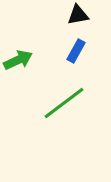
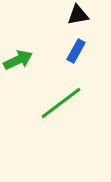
green line: moved 3 px left
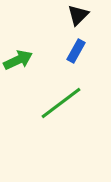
black triangle: rotated 35 degrees counterclockwise
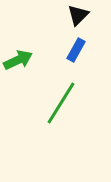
blue rectangle: moved 1 px up
green line: rotated 21 degrees counterclockwise
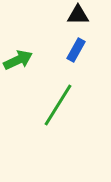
black triangle: rotated 45 degrees clockwise
green line: moved 3 px left, 2 px down
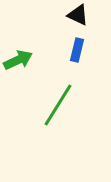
black triangle: rotated 25 degrees clockwise
blue rectangle: moved 1 px right; rotated 15 degrees counterclockwise
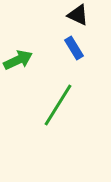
blue rectangle: moved 3 px left, 2 px up; rotated 45 degrees counterclockwise
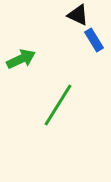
blue rectangle: moved 20 px right, 8 px up
green arrow: moved 3 px right, 1 px up
